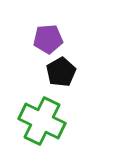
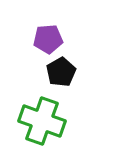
green cross: rotated 6 degrees counterclockwise
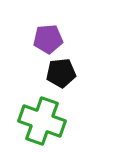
black pentagon: moved 1 px down; rotated 24 degrees clockwise
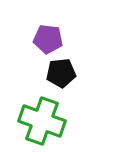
purple pentagon: rotated 12 degrees clockwise
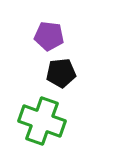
purple pentagon: moved 1 px right, 3 px up
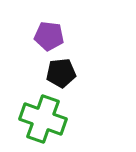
green cross: moved 1 px right, 2 px up
